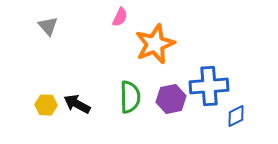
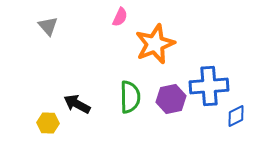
yellow hexagon: moved 2 px right, 18 px down
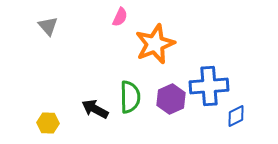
purple hexagon: rotated 12 degrees counterclockwise
black arrow: moved 18 px right, 5 px down
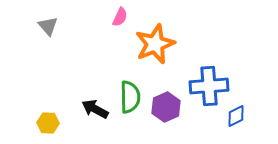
purple hexagon: moved 5 px left, 8 px down
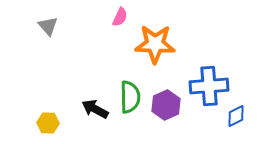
orange star: rotated 24 degrees clockwise
purple hexagon: moved 2 px up
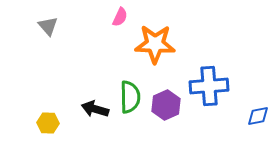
black arrow: rotated 12 degrees counterclockwise
blue diamond: moved 22 px right; rotated 15 degrees clockwise
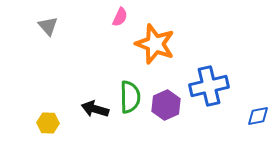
orange star: rotated 18 degrees clockwise
blue cross: rotated 9 degrees counterclockwise
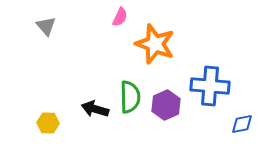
gray triangle: moved 2 px left
blue cross: moved 1 px right; rotated 18 degrees clockwise
blue diamond: moved 16 px left, 8 px down
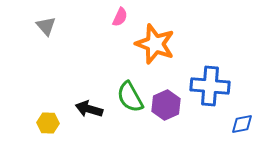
green semicircle: rotated 152 degrees clockwise
black arrow: moved 6 px left
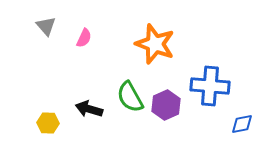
pink semicircle: moved 36 px left, 21 px down
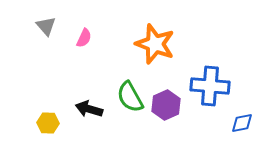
blue diamond: moved 1 px up
